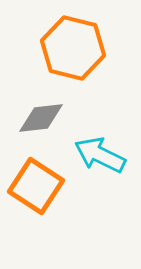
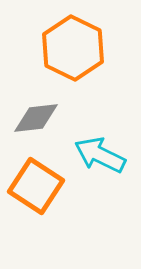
orange hexagon: rotated 12 degrees clockwise
gray diamond: moved 5 px left
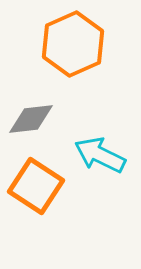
orange hexagon: moved 4 px up; rotated 10 degrees clockwise
gray diamond: moved 5 px left, 1 px down
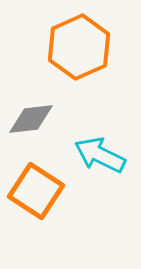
orange hexagon: moved 6 px right, 3 px down
orange square: moved 5 px down
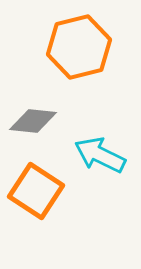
orange hexagon: rotated 10 degrees clockwise
gray diamond: moved 2 px right, 2 px down; rotated 12 degrees clockwise
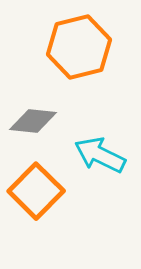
orange square: rotated 12 degrees clockwise
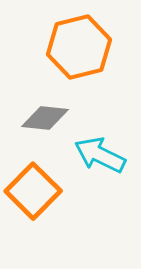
gray diamond: moved 12 px right, 3 px up
orange square: moved 3 px left
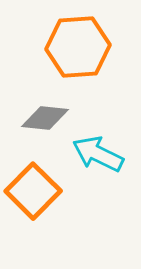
orange hexagon: moved 1 px left; rotated 10 degrees clockwise
cyan arrow: moved 2 px left, 1 px up
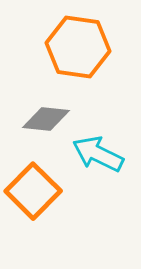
orange hexagon: rotated 12 degrees clockwise
gray diamond: moved 1 px right, 1 px down
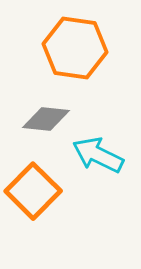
orange hexagon: moved 3 px left, 1 px down
cyan arrow: moved 1 px down
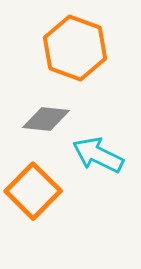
orange hexagon: rotated 12 degrees clockwise
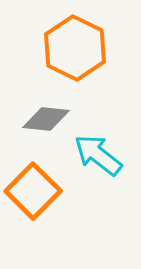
orange hexagon: rotated 6 degrees clockwise
cyan arrow: rotated 12 degrees clockwise
